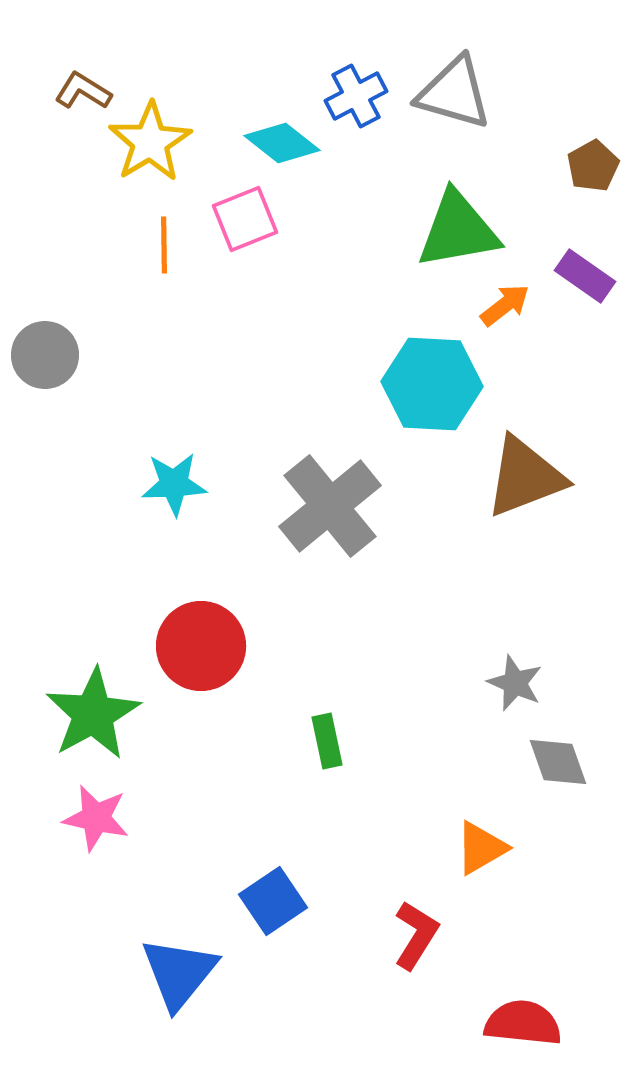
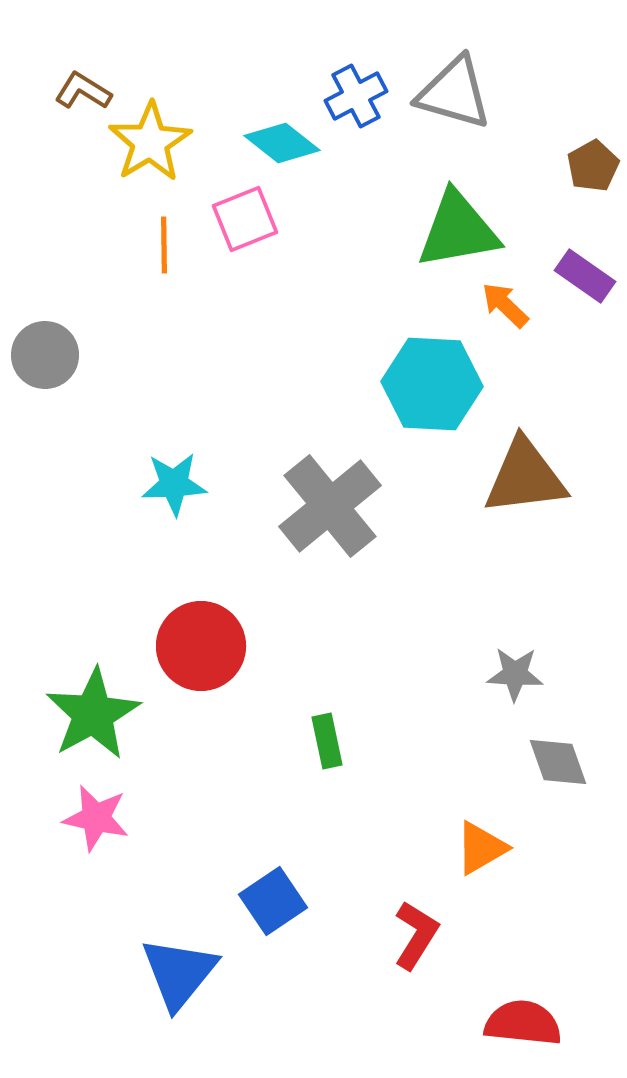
orange arrow: rotated 98 degrees counterclockwise
brown triangle: rotated 14 degrees clockwise
gray star: moved 9 px up; rotated 20 degrees counterclockwise
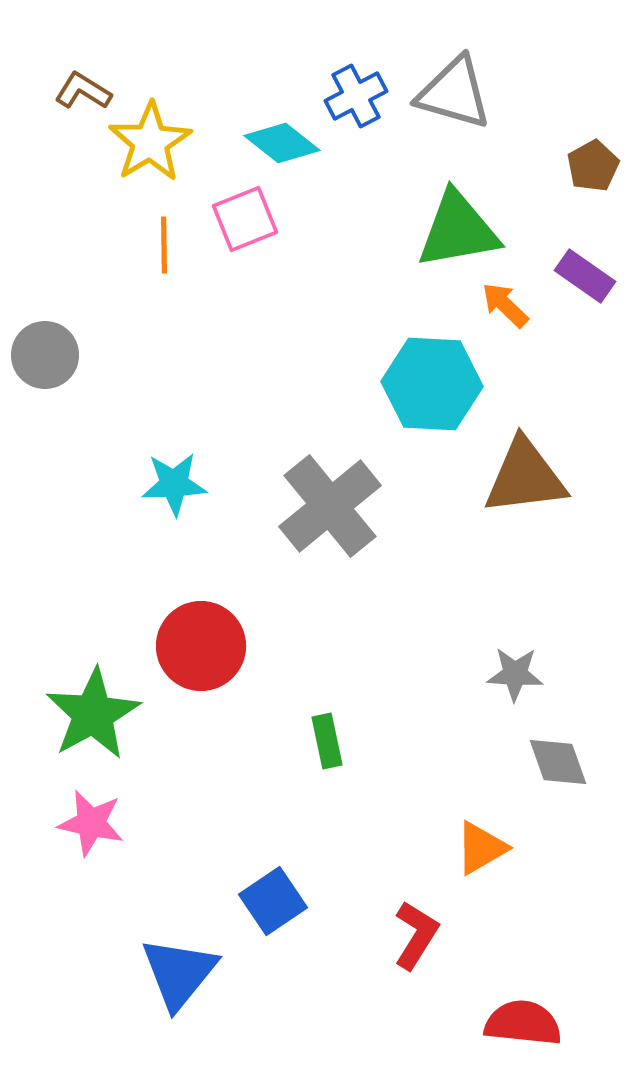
pink star: moved 5 px left, 5 px down
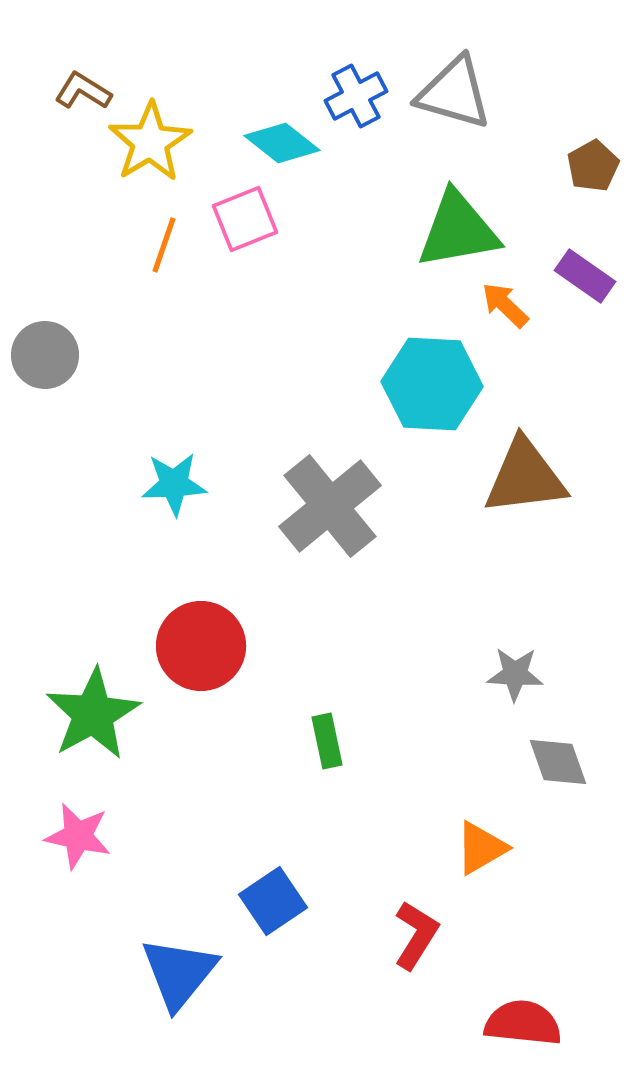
orange line: rotated 20 degrees clockwise
pink star: moved 13 px left, 13 px down
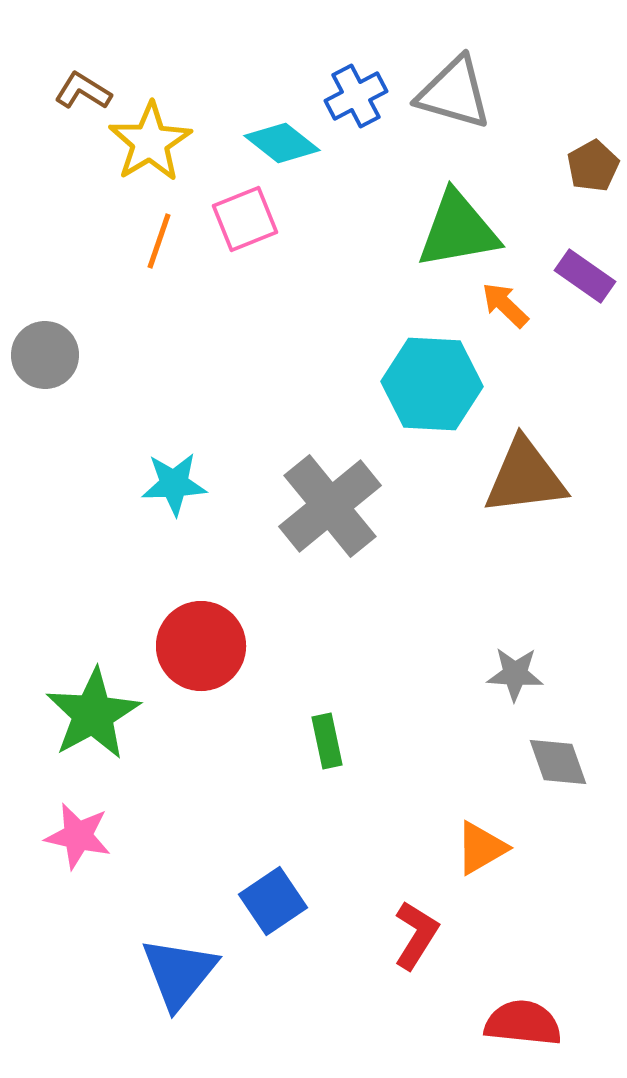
orange line: moved 5 px left, 4 px up
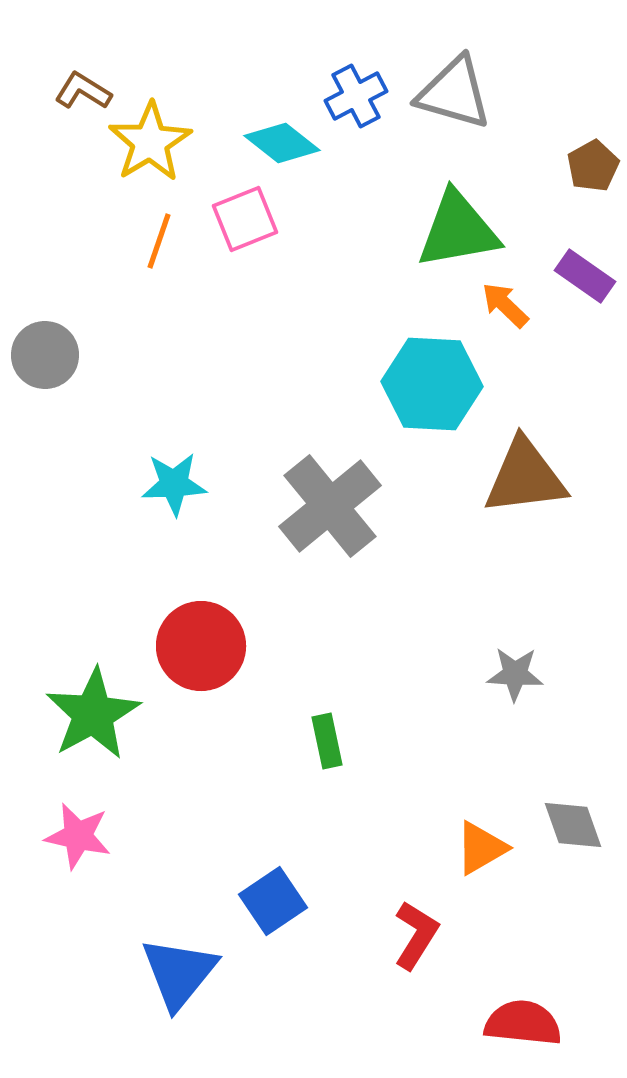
gray diamond: moved 15 px right, 63 px down
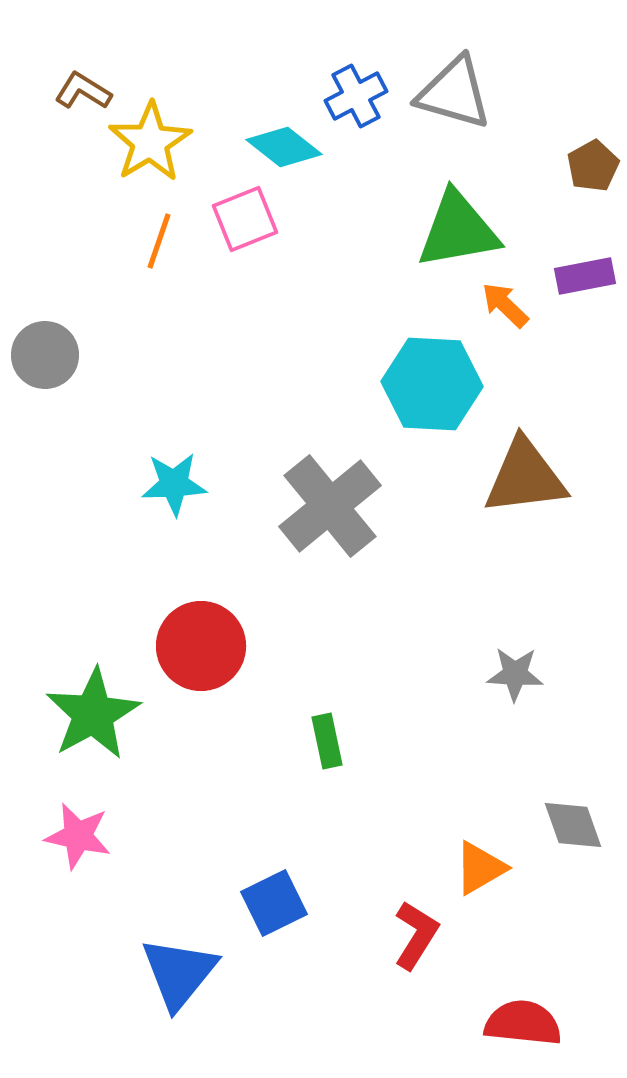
cyan diamond: moved 2 px right, 4 px down
purple rectangle: rotated 46 degrees counterclockwise
orange triangle: moved 1 px left, 20 px down
blue square: moved 1 px right, 2 px down; rotated 8 degrees clockwise
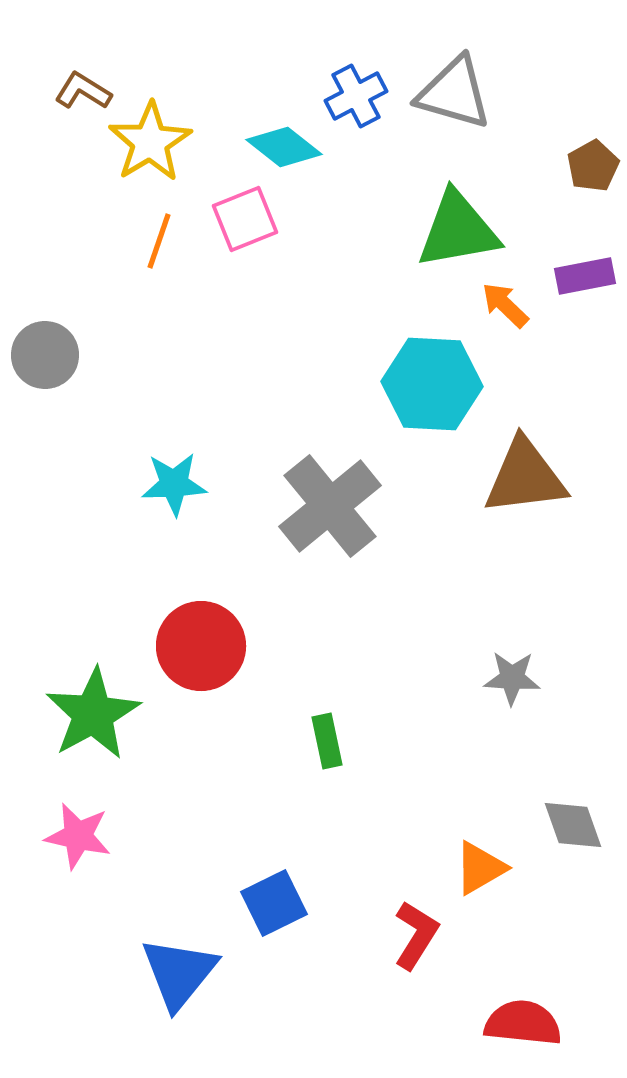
gray star: moved 3 px left, 4 px down
